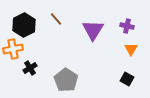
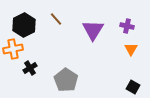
black square: moved 6 px right, 8 px down
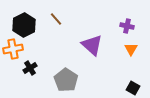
purple triangle: moved 1 px left, 15 px down; rotated 20 degrees counterclockwise
black square: moved 1 px down
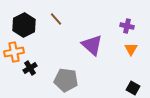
orange cross: moved 1 px right, 3 px down
gray pentagon: rotated 25 degrees counterclockwise
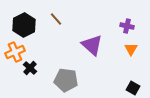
orange cross: moved 1 px right; rotated 12 degrees counterclockwise
black cross: rotated 16 degrees counterclockwise
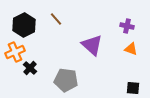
orange triangle: rotated 40 degrees counterclockwise
black square: rotated 24 degrees counterclockwise
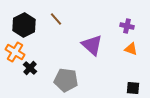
orange cross: rotated 36 degrees counterclockwise
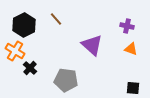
orange cross: moved 1 px up
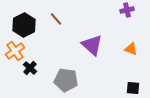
purple cross: moved 16 px up; rotated 24 degrees counterclockwise
orange cross: rotated 24 degrees clockwise
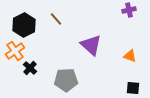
purple cross: moved 2 px right
purple triangle: moved 1 px left
orange triangle: moved 1 px left, 7 px down
gray pentagon: rotated 10 degrees counterclockwise
